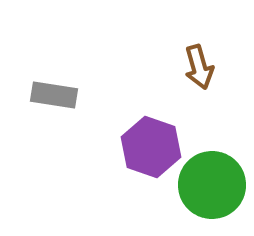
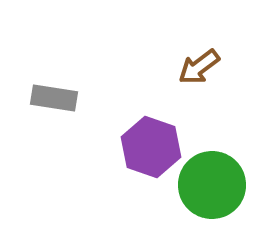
brown arrow: rotated 69 degrees clockwise
gray rectangle: moved 3 px down
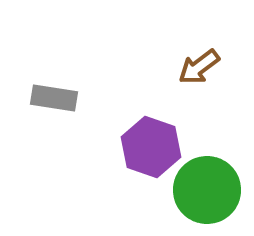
green circle: moved 5 px left, 5 px down
